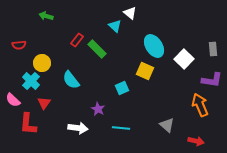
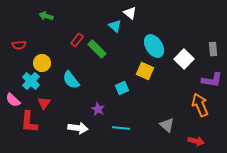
red L-shape: moved 1 px right, 2 px up
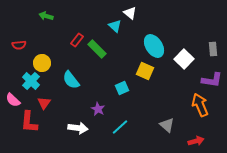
cyan line: moved 1 px left, 1 px up; rotated 48 degrees counterclockwise
red arrow: rotated 28 degrees counterclockwise
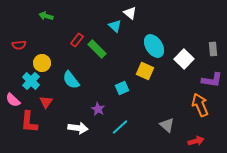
red triangle: moved 2 px right, 1 px up
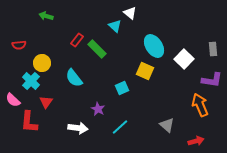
cyan semicircle: moved 3 px right, 2 px up
